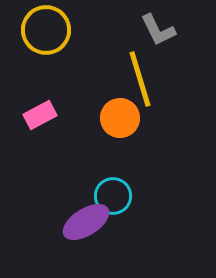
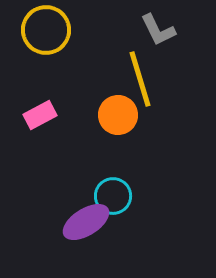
orange circle: moved 2 px left, 3 px up
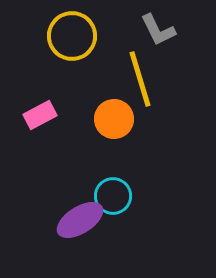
yellow circle: moved 26 px right, 6 px down
orange circle: moved 4 px left, 4 px down
purple ellipse: moved 6 px left, 2 px up
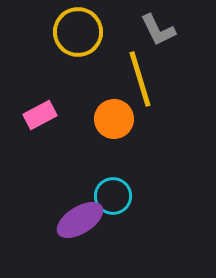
yellow circle: moved 6 px right, 4 px up
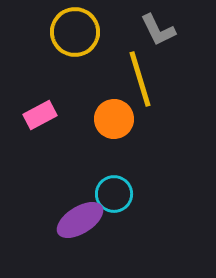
yellow circle: moved 3 px left
cyan circle: moved 1 px right, 2 px up
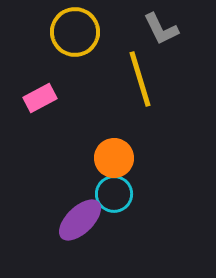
gray L-shape: moved 3 px right, 1 px up
pink rectangle: moved 17 px up
orange circle: moved 39 px down
purple ellipse: rotated 12 degrees counterclockwise
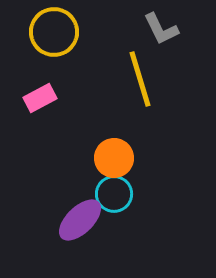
yellow circle: moved 21 px left
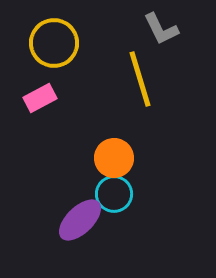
yellow circle: moved 11 px down
